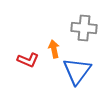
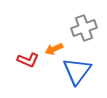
gray cross: rotated 25 degrees counterclockwise
orange arrow: rotated 102 degrees counterclockwise
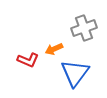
blue triangle: moved 2 px left, 2 px down
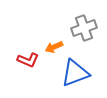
orange arrow: moved 2 px up
blue triangle: rotated 32 degrees clockwise
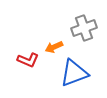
blue triangle: moved 1 px left
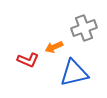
blue triangle: rotated 8 degrees clockwise
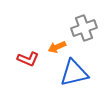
orange arrow: moved 3 px right
red L-shape: moved 1 px up
